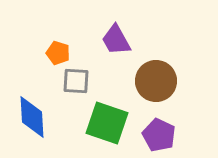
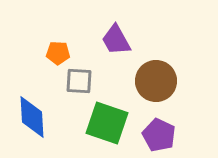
orange pentagon: rotated 15 degrees counterclockwise
gray square: moved 3 px right
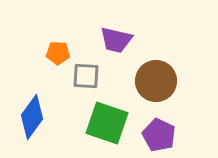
purple trapezoid: rotated 48 degrees counterclockwise
gray square: moved 7 px right, 5 px up
blue diamond: rotated 39 degrees clockwise
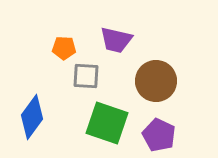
orange pentagon: moved 6 px right, 5 px up
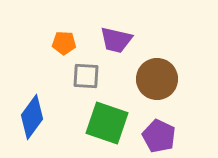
orange pentagon: moved 5 px up
brown circle: moved 1 px right, 2 px up
purple pentagon: moved 1 px down
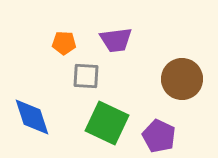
purple trapezoid: rotated 20 degrees counterclockwise
brown circle: moved 25 px right
blue diamond: rotated 54 degrees counterclockwise
green square: rotated 6 degrees clockwise
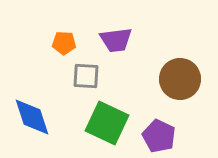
brown circle: moved 2 px left
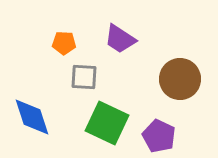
purple trapezoid: moved 4 px right, 1 px up; rotated 40 degrees clockwise
gray square: moved 2 px left, 1 px down
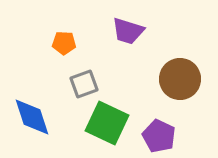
purple trapezoid: moved 8 px right, 8 px up; rotated 16 degrees counterclockwise
gray square: moved 7 px down; rotated 24 degrees counterclockwise
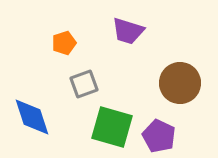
orange pentagon: rotated 20 degrees counterclockwise
brown circle: moved 4 px down
green square: moved 5 px right, 4 px down; rotated 9 degrees counterclockwise
